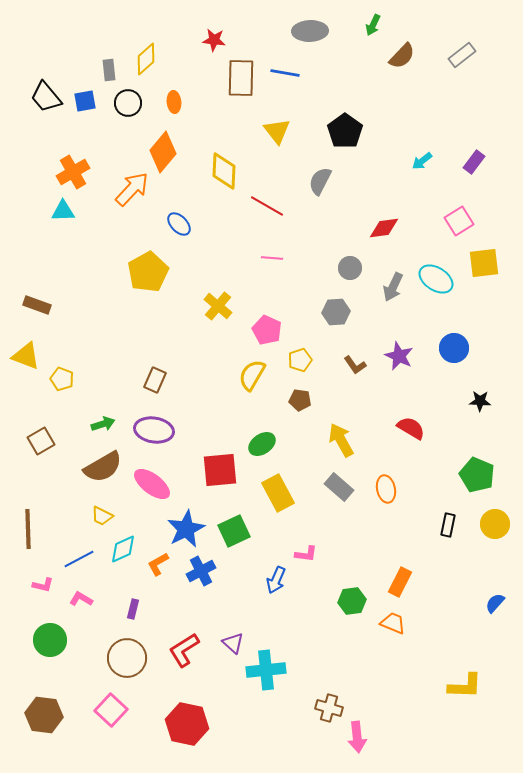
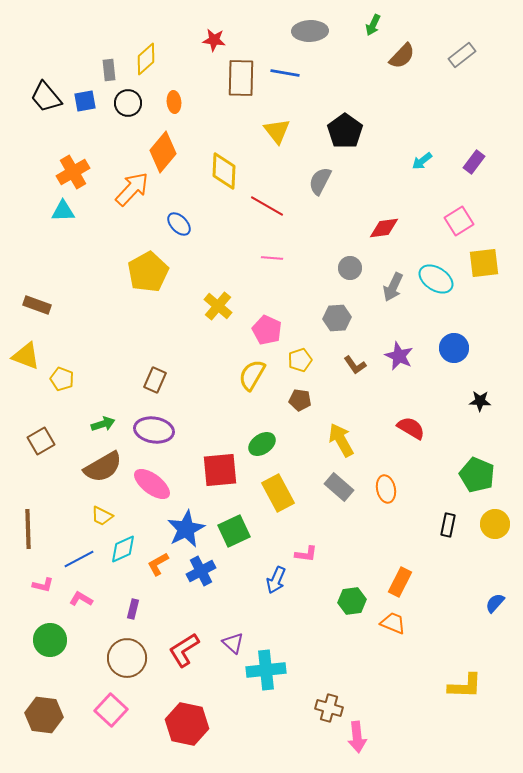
gray hexagon at (336, 312): moved 1 px right, 6 px down
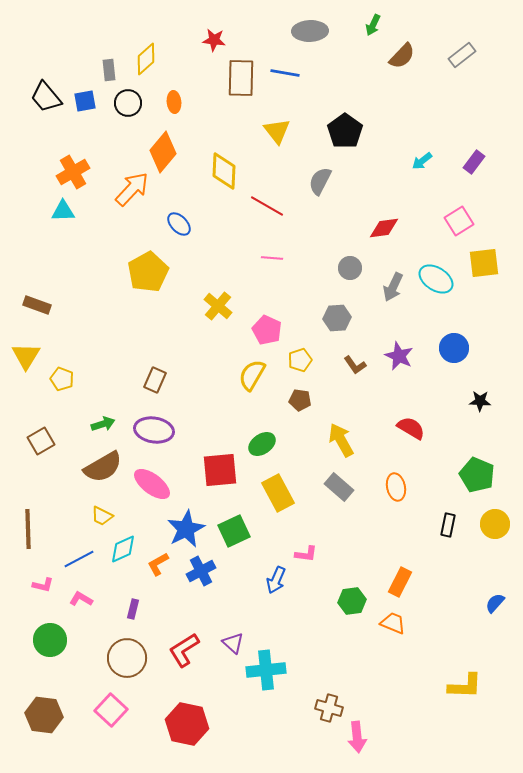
yellow triangle at (26, 356): rotated 40 degrees clockwise
orange ellipse at (386, 489): moved 10 px right, 2 px up
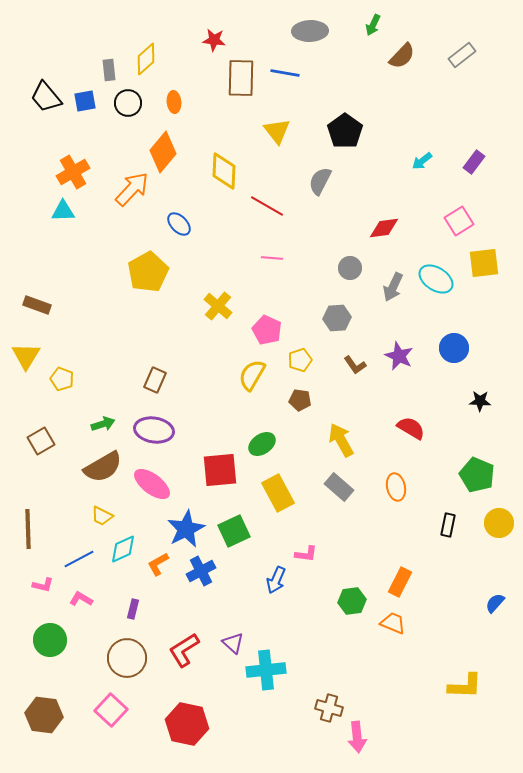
yellow circle at (495, 524): moved 4 px right, 1 px up
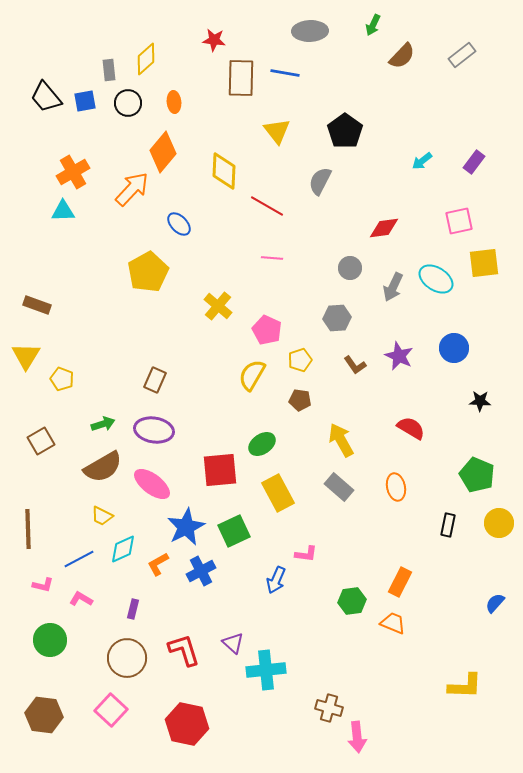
pink square at (459, 221): rotated 20 degrees clockwise
blue star at (186, 529): moved 2 px up
red L-shape at (184, 650): rotated 105 degrees clockwise
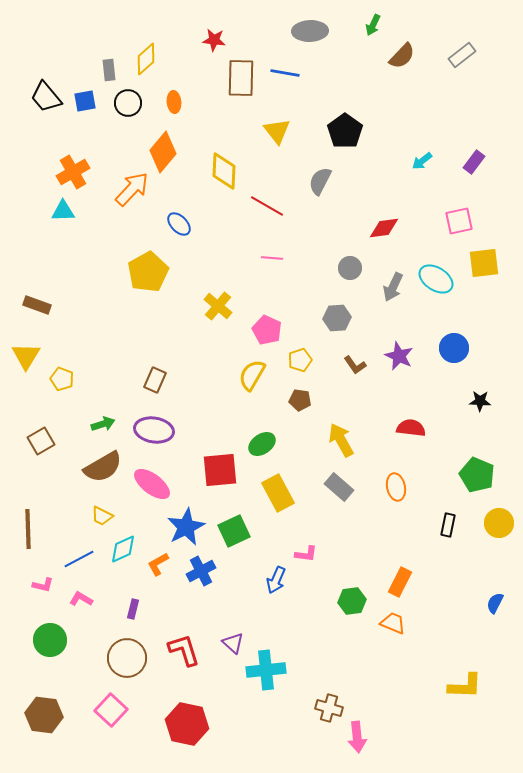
red semicircle at (411, 428): rotated 24 degrees counterclockwise
blue semicircle at (495, 603): rotated 15 degrees counterclockwise
